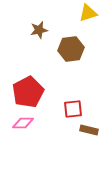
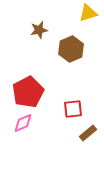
brown hexagon: rotated 15 degrees counterclockwise
pink diamond: rotated 25 degrees counterclockwise
brown rectangle: moved 1 px left, 3 px down; rotated 54 degrees counterclockwise
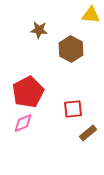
yellow triangle: moved 3 px right, 2 px down; rotated 24 degrees clockwise
brown star: rotated 18 degrees clockwise
brown hexagon: rotated 10 degrees counterclockwise
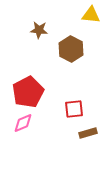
red square: moved 1 px right
brown rectangle: rotated 24 degrees clockwise
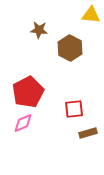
brown hexagon: moved 1 px left, 1 px up
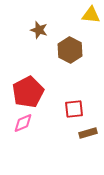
brown star: rotated 12 degrees clockwise
brown hexagon: moved 2 px down
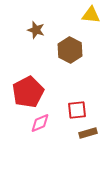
brown star: moved 3 px left
red square: moved 3 px right, 1 px down
pink diamond: moved 17 px right
